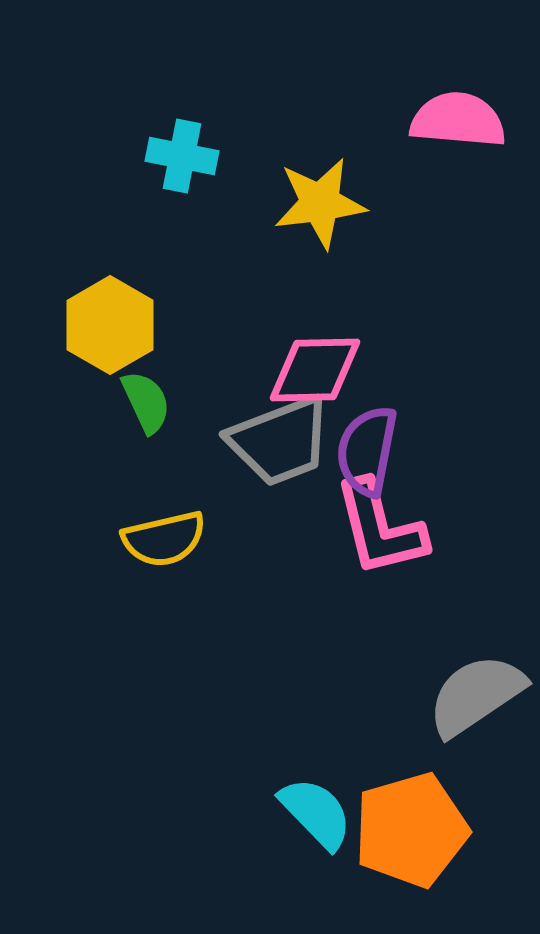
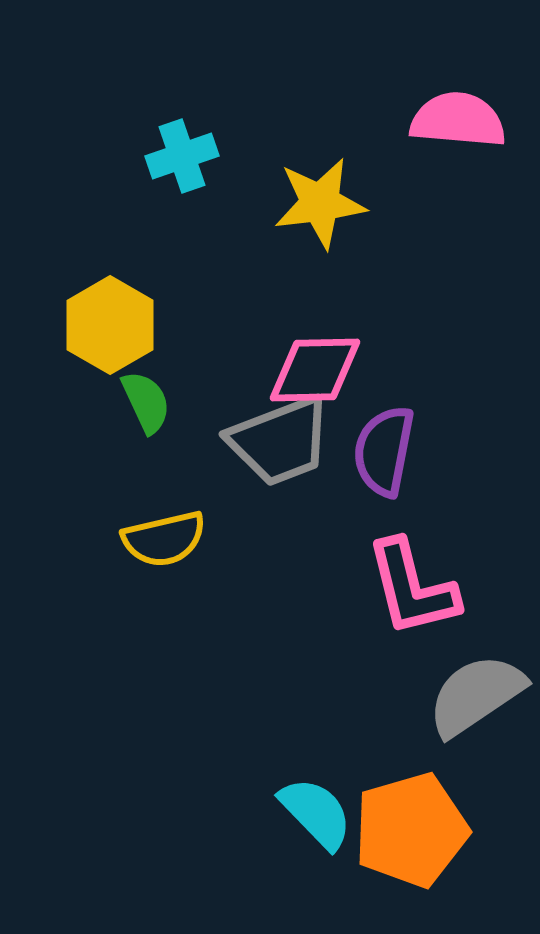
cyan cross: rotated 30 degrees counterclockwise
purple semicircle: moved 17 px right
pink L-shape: moved 32 px right, 60 px down
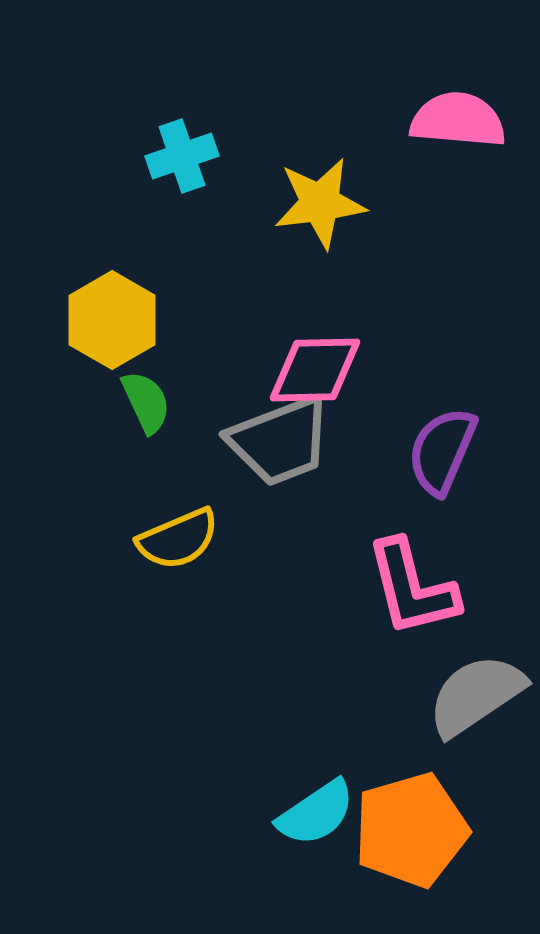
yellow hexagon: moved 2 px right, 5 px up
purple semicircle: moved 58 px right; rotated 12 degrees clockwise
yellow semicircle: moved 14 px right; rotated 10 degrees counterclockwise
cyan semicircle: rotated 100 degrees clockwise
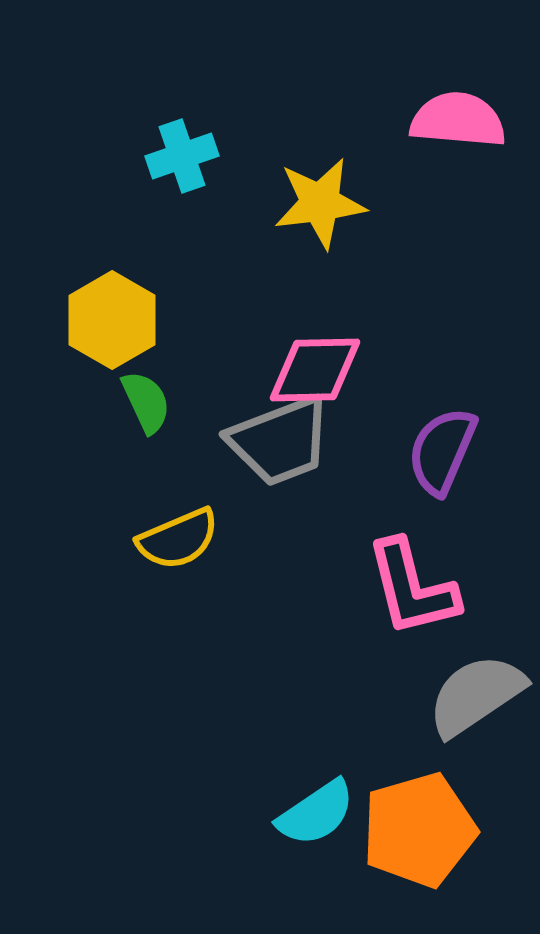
orange pentagon: moved 8 px right
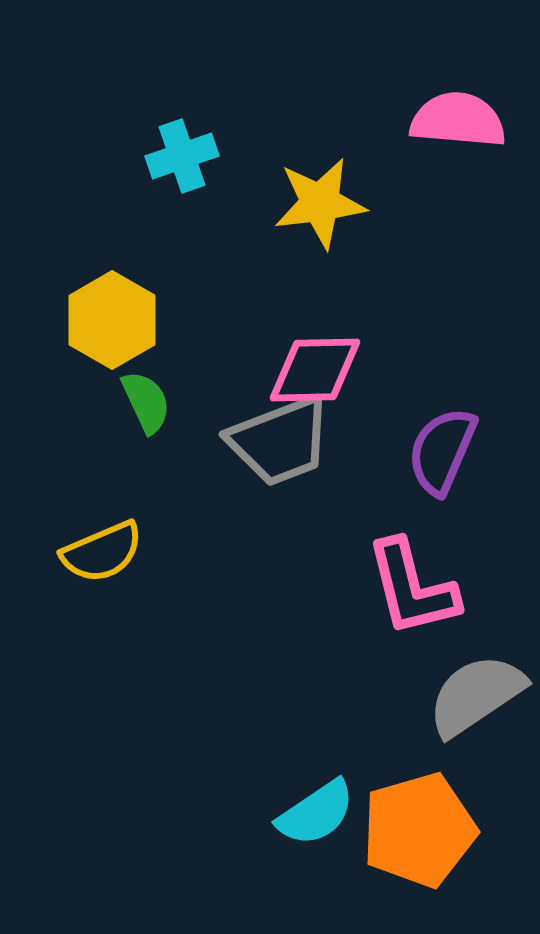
yellow semicircle: moved 76 px left, 13 px down
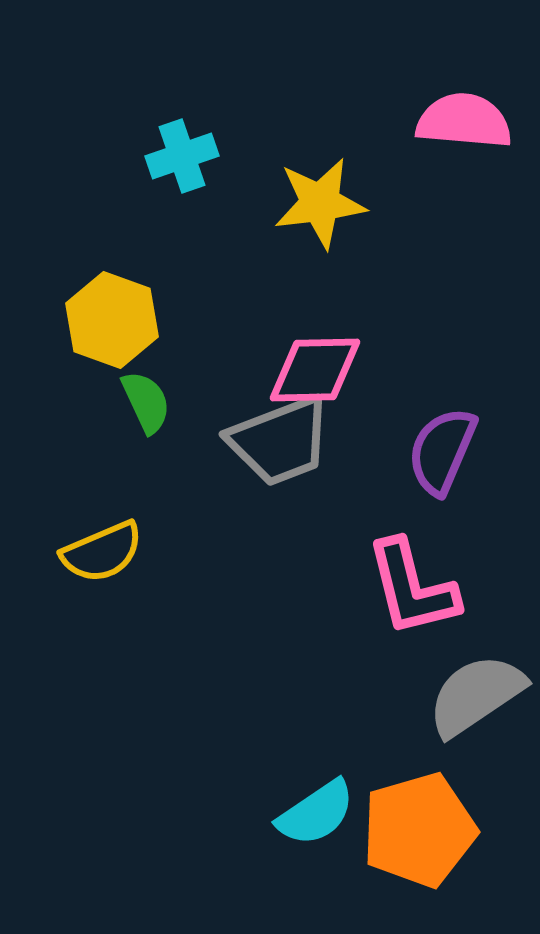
pink semicircle: moved 6 px right, 1 px down
yellow hexagon: rotated 10 degrees counterclockwise
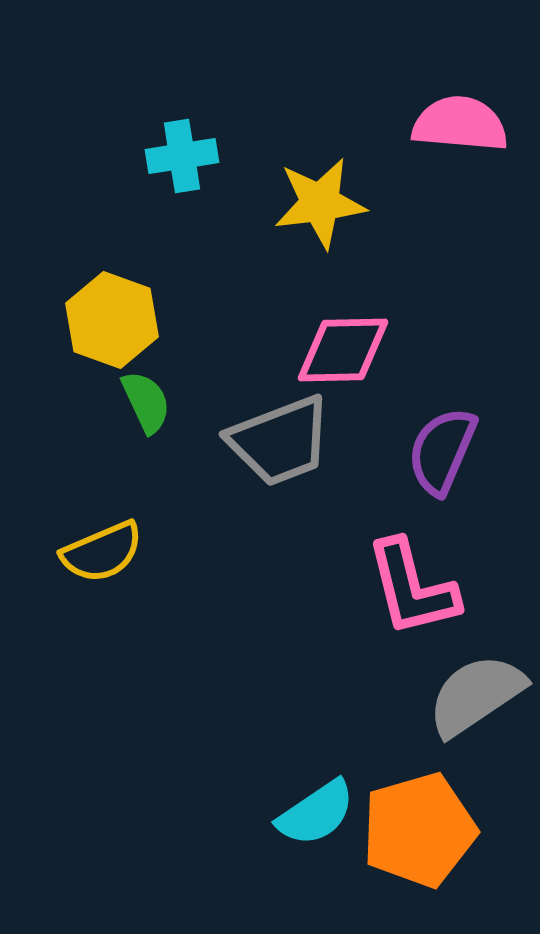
pink semicircle: moved 4 px left, 3 px down
cyan cross: rotated 10 degrees clockwise
pink diamond: moved 28 px right, 20 px up
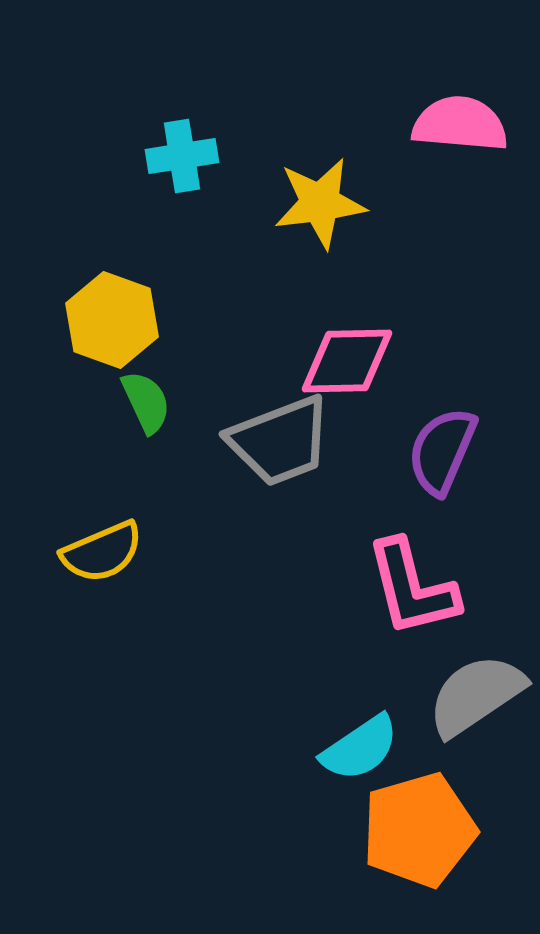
pink diamond: moved 4 px right, 11 px down
cyan semicircle: moved 44 px right, 65 px up
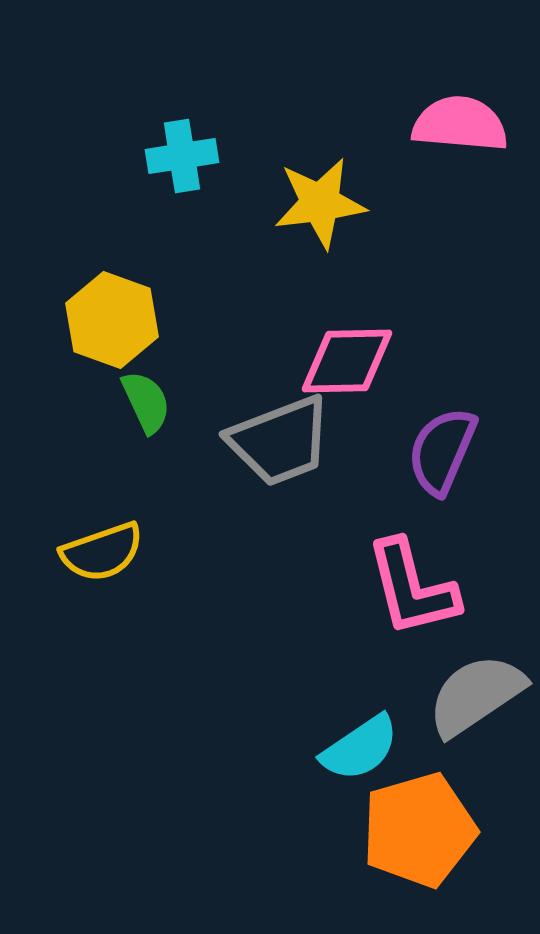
yellow semicircle: rotated 4 degrees clockwise
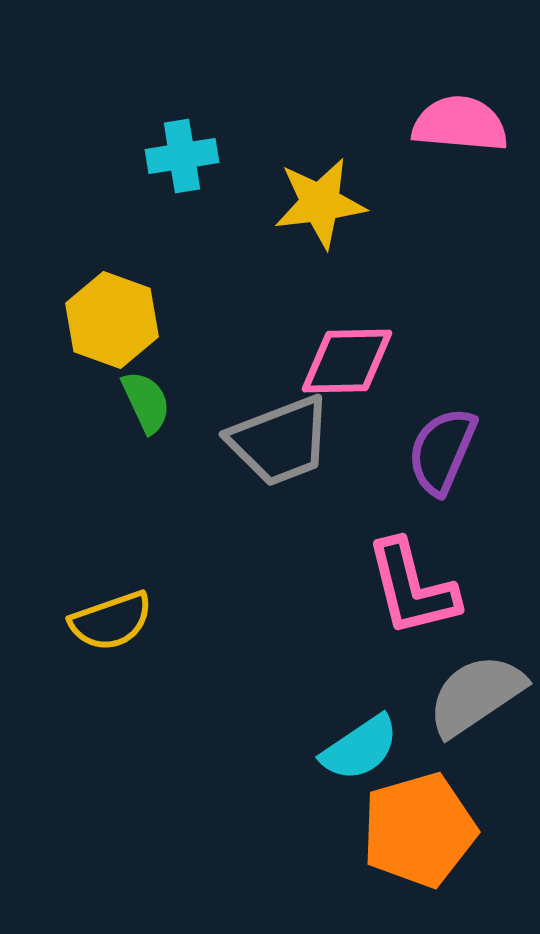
yellow semicircle: moved 9 px right, 69 px down
